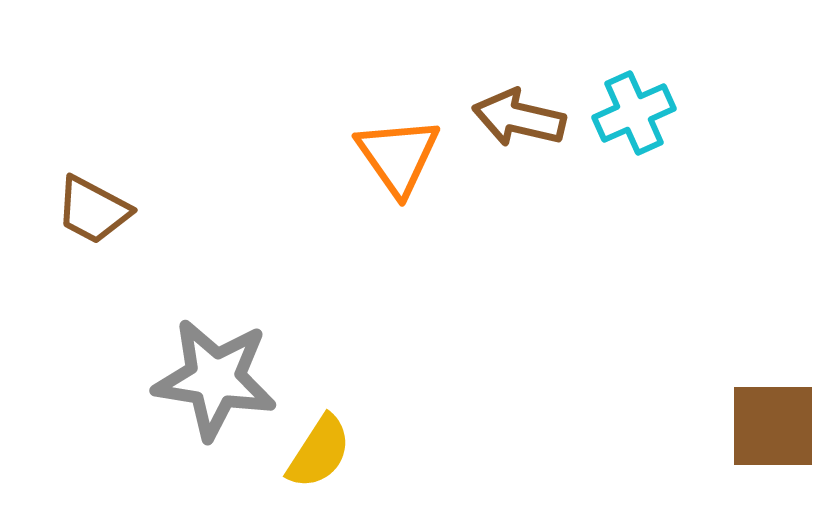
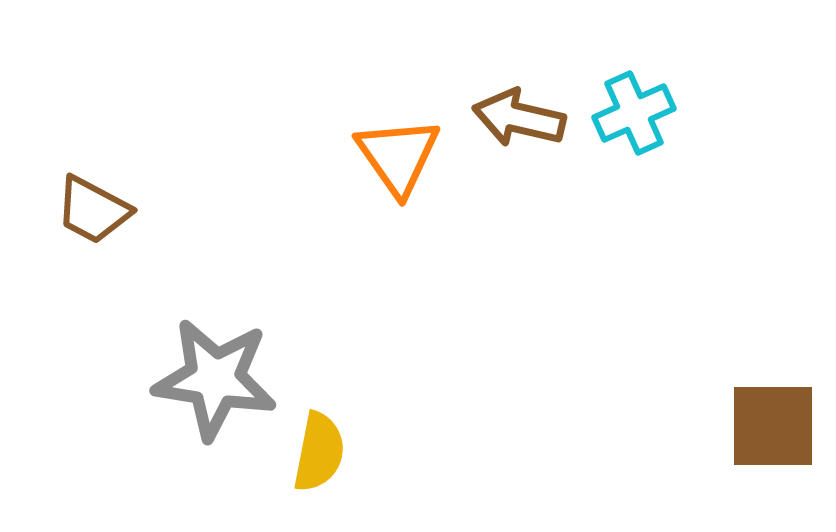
yellow semicircle: rotated 22 degrees counterclockwise
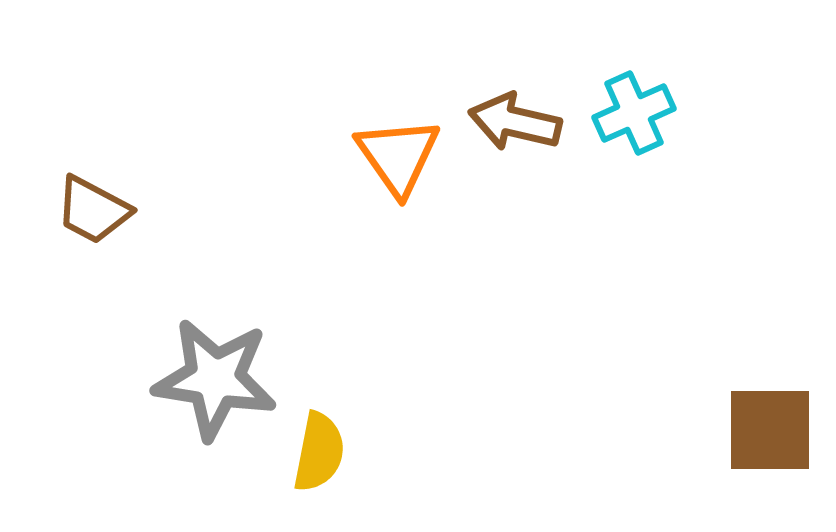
brown arrow: moved 4 px left, 4 px down
brown square: moved 3 px left, 4 px down
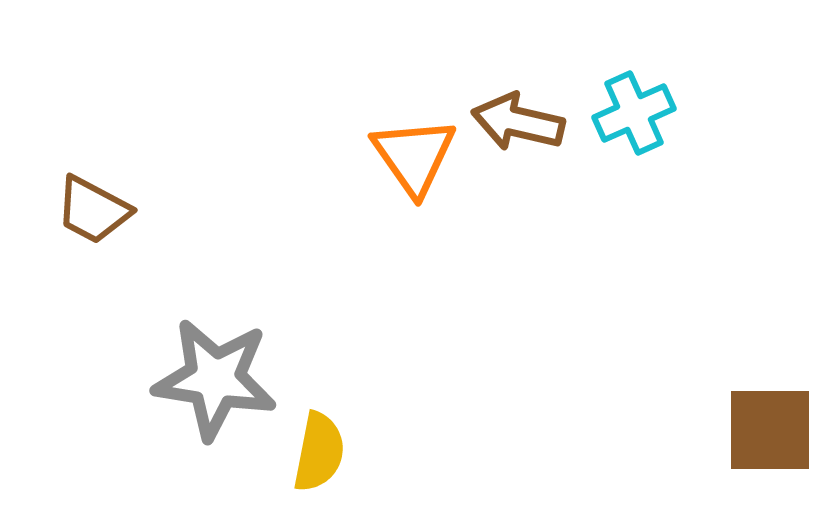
brown arrow: moved 3 px right
orange triangle: moved 16 px right
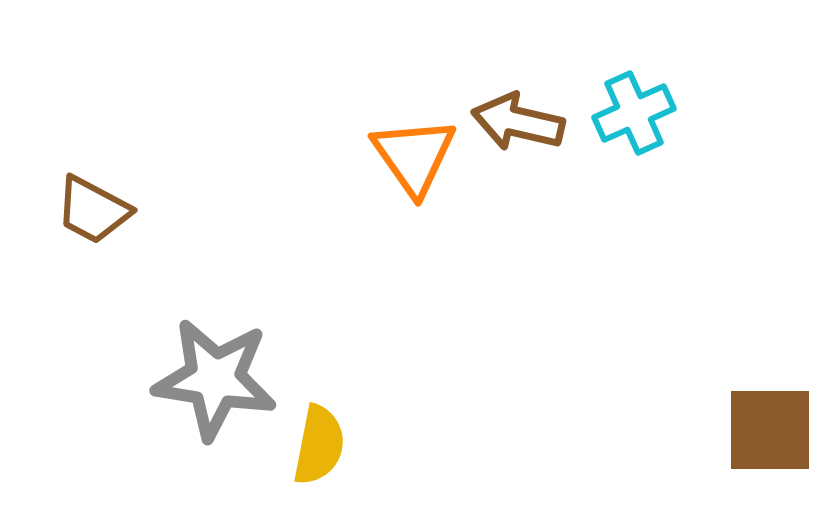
yellow semicircle: moved 7 px up
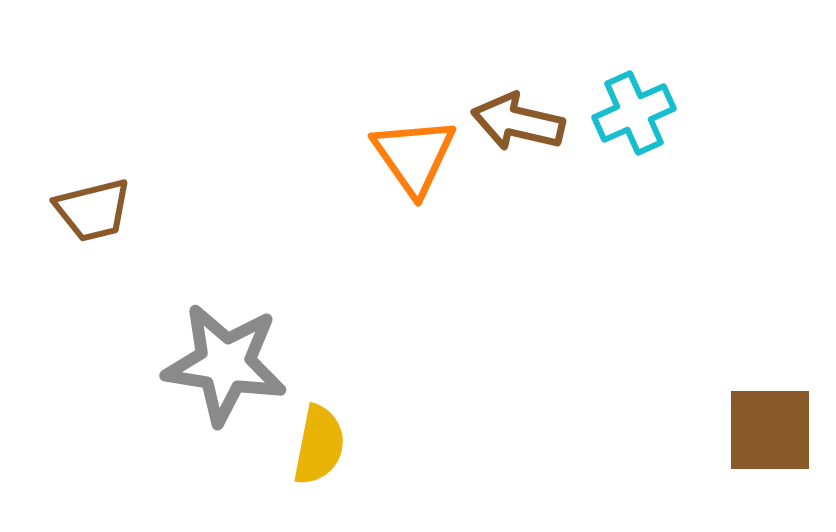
brown trapezoid: rotated 42 degrees counterclockwise
gray star: moved 10 px right, 15 px up
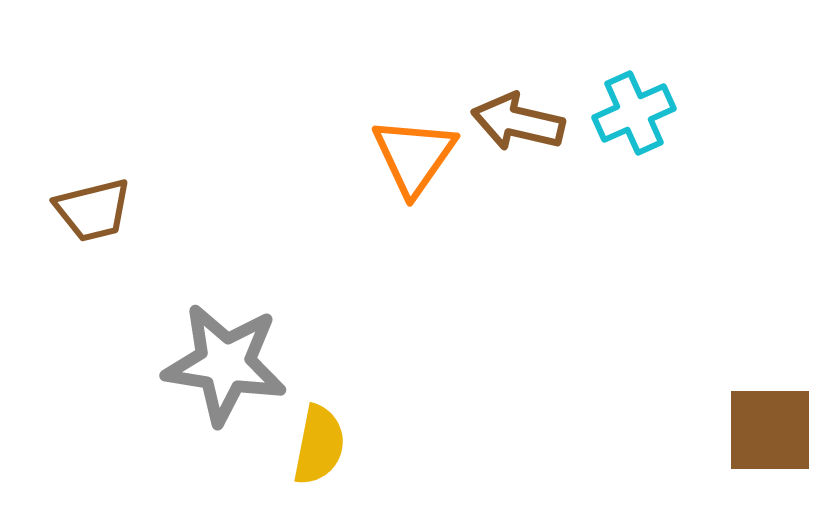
orange triangle: rotated 10 degrees clockwise
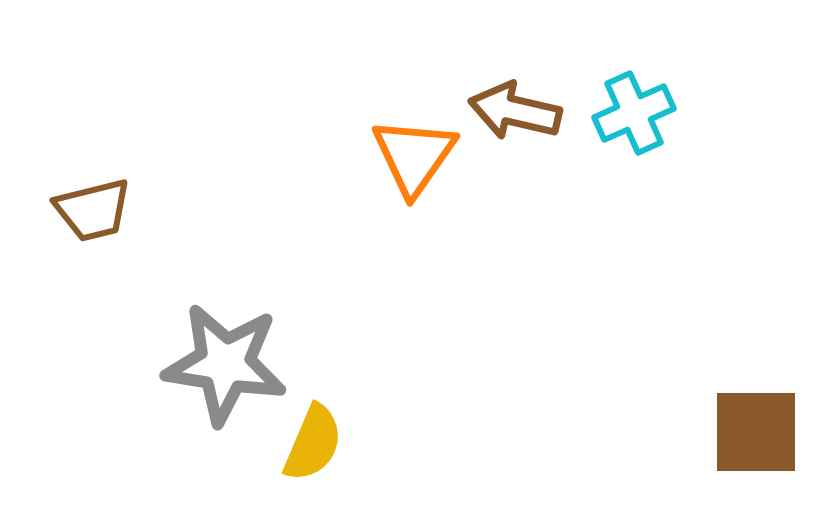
brown arrow: moved 3 px left, 11 px up
brown square: moved 14 px left, 2 px down
yellow semicircle: moved 6 px left, 2 px up; rotated 12 degrees clockwise
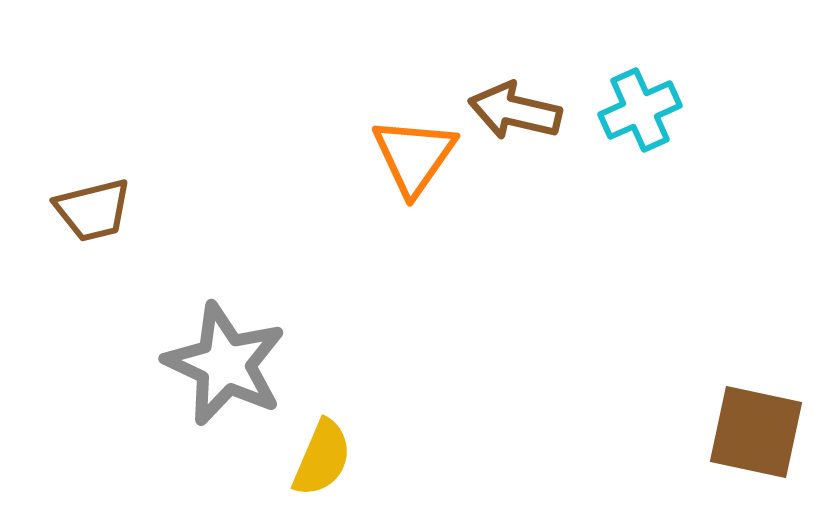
cyan cross: moved 6 px right, 3 px up
gray star: rotated 16 degrees clockwise
brown square: rotated 12 degrees clockwise
yellow semicircle: moved 9 px right, 15 px down
